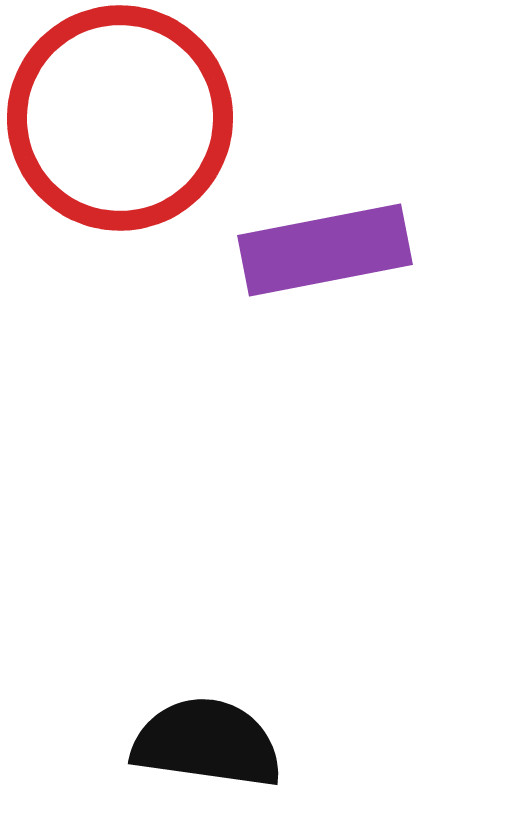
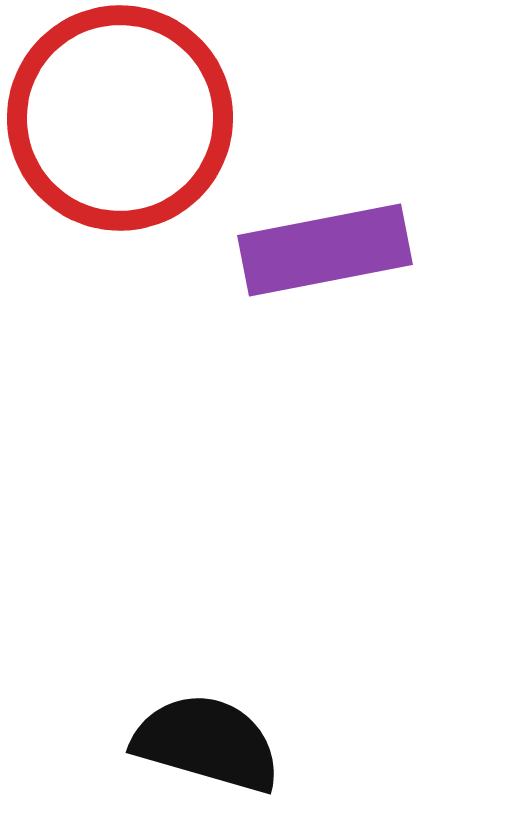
black semicircle: rotated 8 degrees clockwise
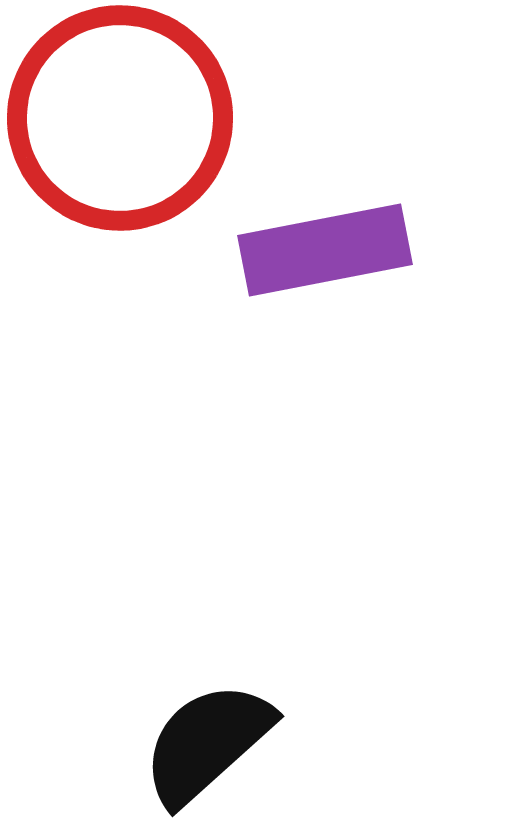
black semicircle: rotated 58 degrees counterclockwise
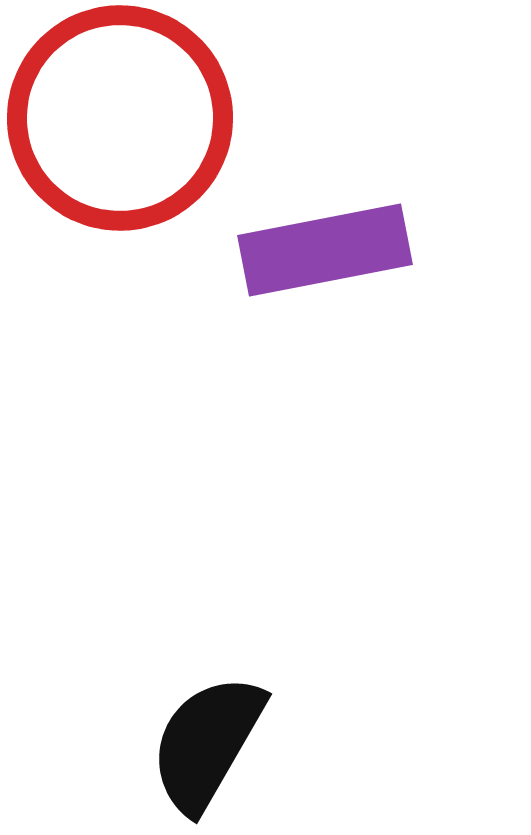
black semicircle: rotated 18 degrees counterclockwise
